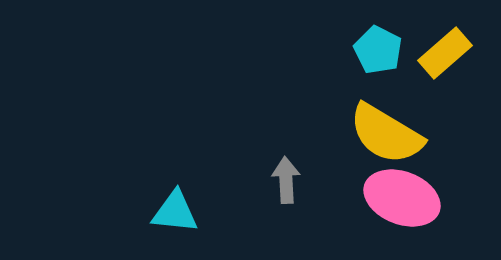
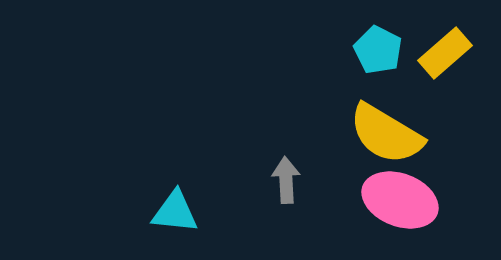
pink ellipse: moved 2 px left, 2 px down
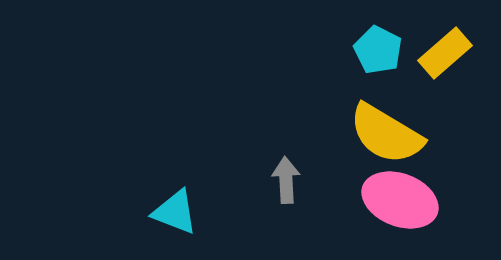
cyan triangle: rotated 15 degrees clockwise
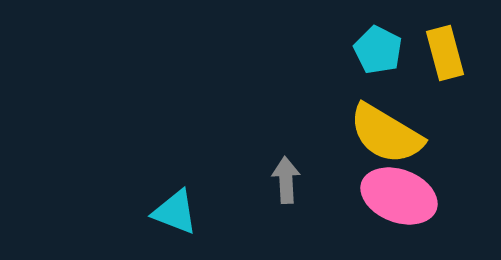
yellow rectangle: rotated 64 degrees counterclockwise
pink ellipse: moved 1 px left, 4 px up
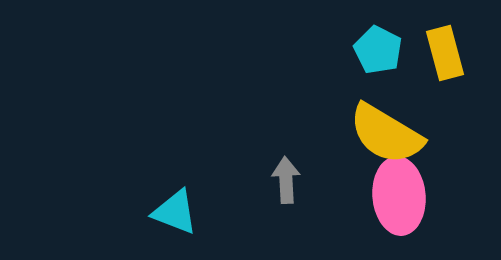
pink ellipse: rotated 64 degrees clockwise
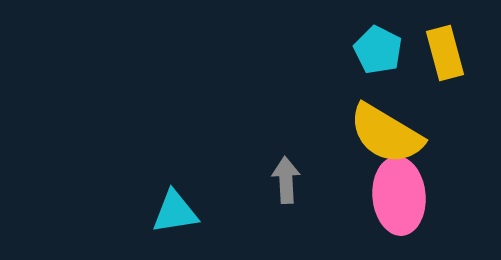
cyan triangle: rotated 30 degrees counterclockwise
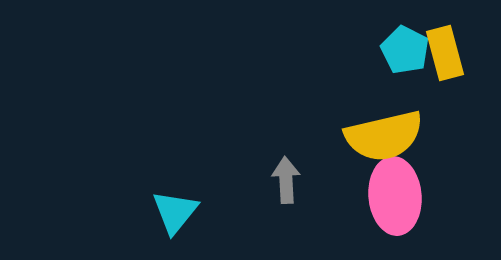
cyan pentagon: moved 27 px right
yellow semicircle: moved 2 px left, 2 px down; rotated 44 degrees counterclockwise
pink ellipse: moved 4 px left
cyan triangle: rotated 42 degrees counterclockwise
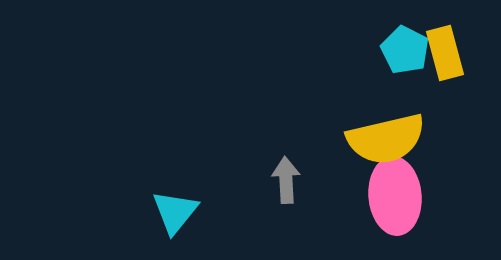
yellow semicircle: moved 2 px right, 3 px down
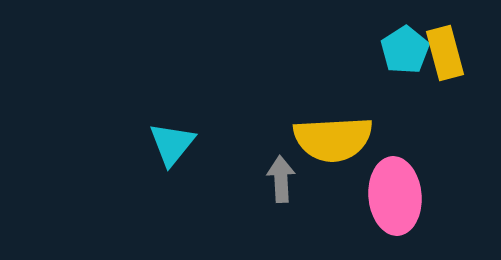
cyan pentagon: rotated 12 degrees clockwise
yellow semicircle: moved 53 px left; rotated 10 degrees clockwise
gray arrow: moved 5 px left, 1 px up
cyan triangle: moved 3 px left, 68 px up
